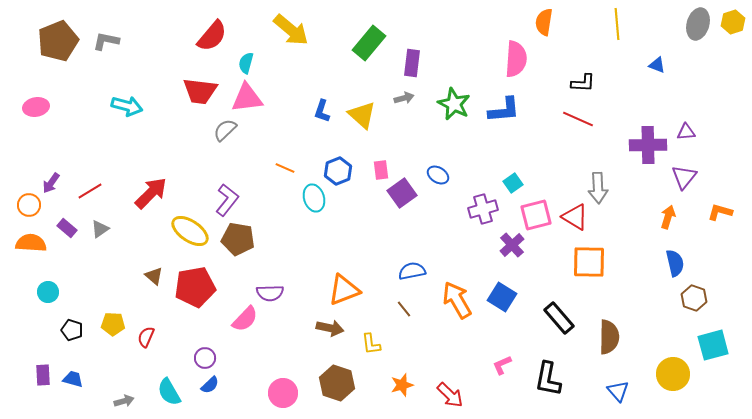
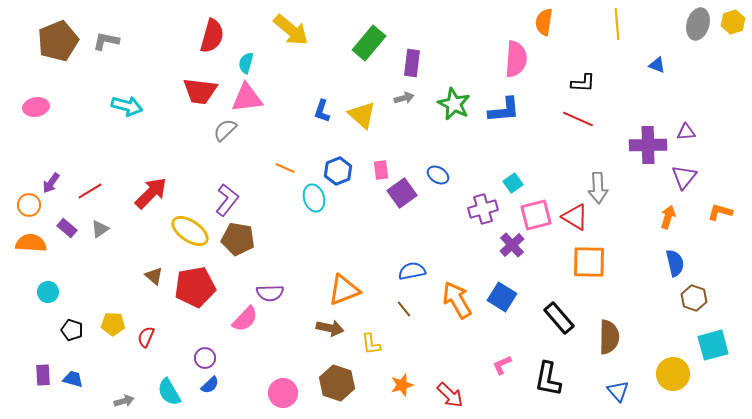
red semicircle at (212, 36): rotated 24 degrees counterclockwise
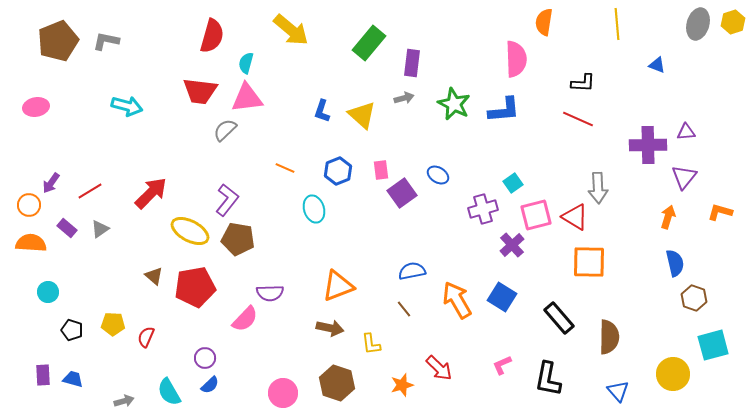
pink semicircle at (516, 59): rotated 6 degrees counterclockwise
cyan ellipse at (314, 198): moved 11 px down
yellow ellipse at (190, 231): rotated 6 degrees counterclockwise
orange triangle at (344, 290): moved 6 px left, 4 px up
red arrow at (450, 395): moved 11 px left, 27 px up
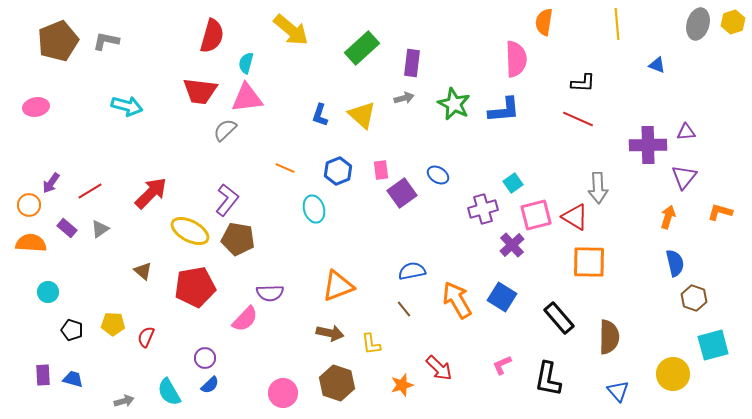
green rectangle at (369, 43): moved 7 px left, 5 px down; rotated 8 degrees clockwise
blue L-shape at (322, 111): moved 2 px left, 4 px down
brown triangle at (154, 276): moved 11 px left, 5 px up
brown arrow at (330, 328): moved 5 px down
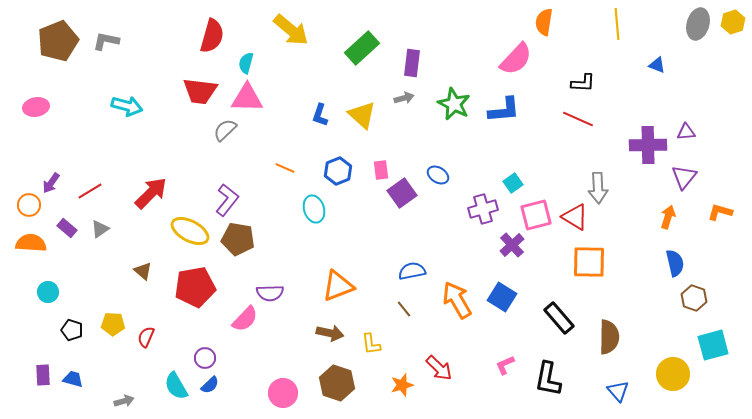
pink semicircle at (516, 59): rotated 45 degrees clockwise
pink triangle at (247, 98): rotated 8 degrees clockwise
pink L-shape at (502, 365): moved 3 px right
cyan semicircle at (169, 392): moved 7 px right, 6 px up
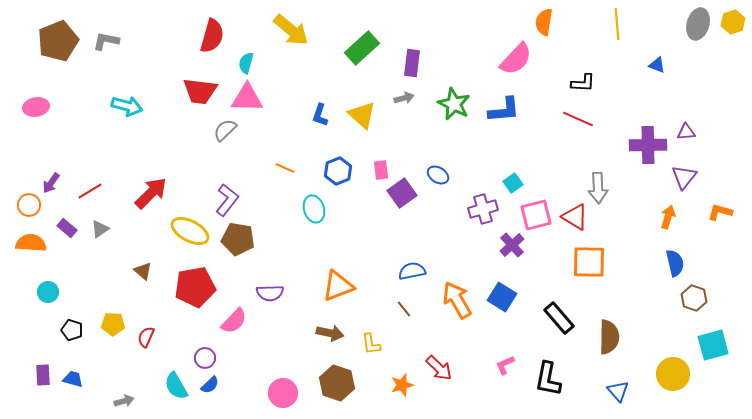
pink semicircle at (245, 319): moved 11 px left, 2 px down
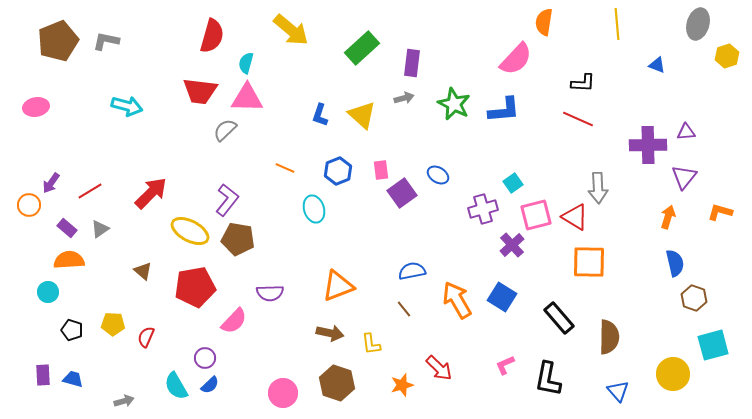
yellow hexagon at (733, 22): moved 6 px left, 34 px down
orange semicircle at (31, 243): moved 38 px right, 17 px down; rotated 8 degrees counterclockwise
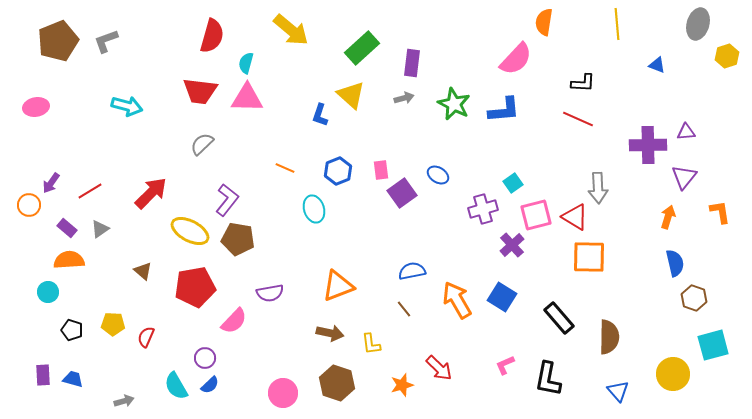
gray L-shape at (106, 41): rotated 32 degrees counterclockwise
yellow triangle at (362, 115): moved 11 px left, 20 px up
gray semicircle at (225, 130): moved 23 px left, 14 px down
orange L-shape at (720, 212): rotated 65 degrees clockwise
orange square at (589, 262): moved 5 px up
purple semicircle at (270, 293): rotated 8 degrees counterclockwise
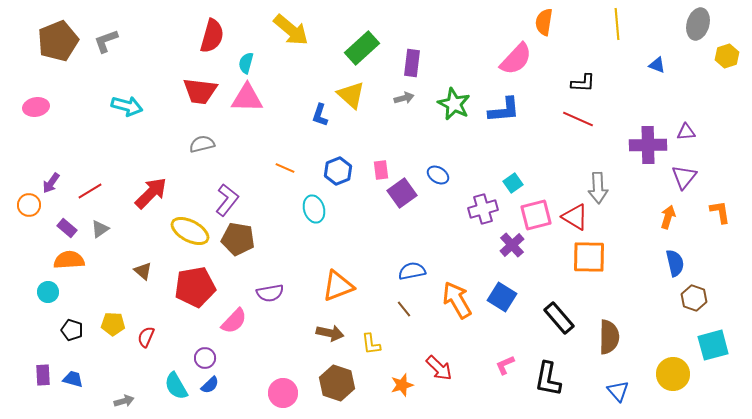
gray semicircle at (202, 144): rotated 30 degrees clockwise
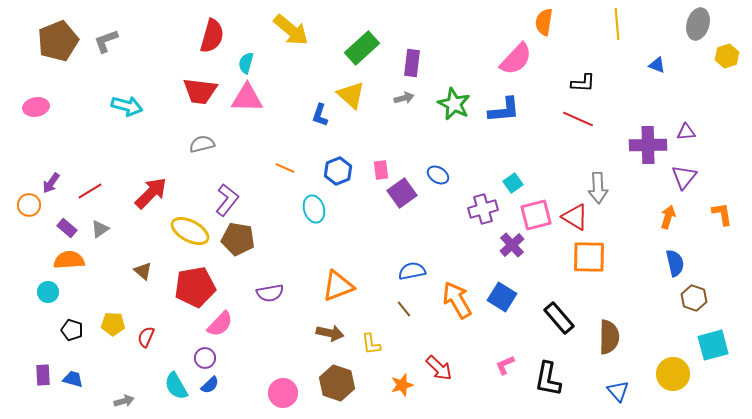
orange L-shape at (720, 212): moved 2 px right, 2 px down
pink semicircle at (234, 321): moved 14 px left, 3 px down
